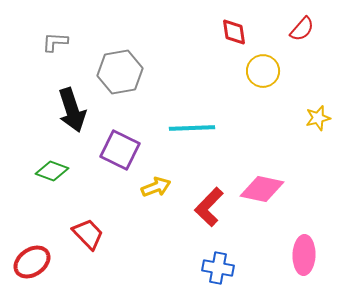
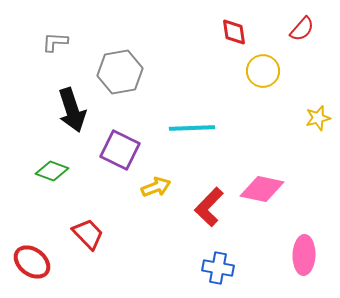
red ellipse: rotated 72 degrees clockwise
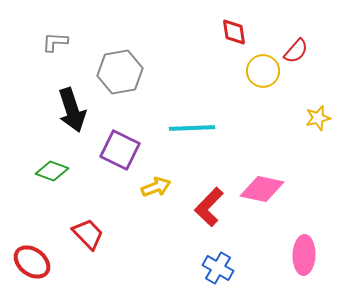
red semicircle: moved 6 px left, 22 px down
blue cross: rotated 20 degrees clockwise
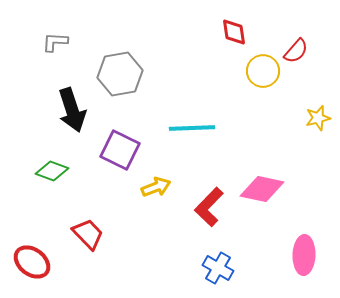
gray hexagon: moved 2 px down
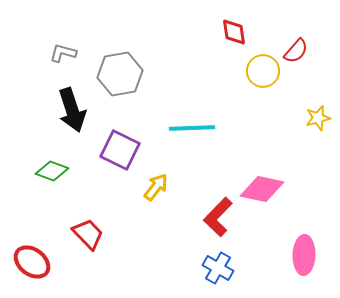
gray L-shape: moved 8 px right, 11 px down; rotated 12 degrees clockwise
yellow arrow: rotated 32 degrees counterclockwise
red L-shape: moved 9 px right, 10 px down
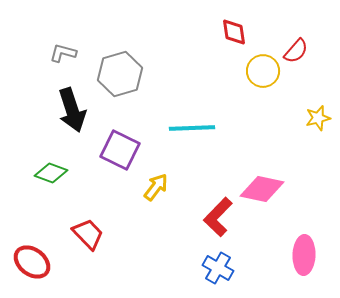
gray hexagon: rotated 6 degrees counterclockwise
green diamond: moved 1 px left, 2 px down
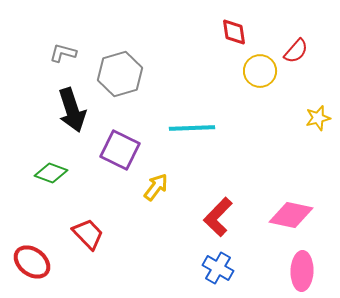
yellow circle: moved 3 px left
pink diamond: moved 29 px right, 26 px down
pink ellipse: moved 2 px left, 16 px down
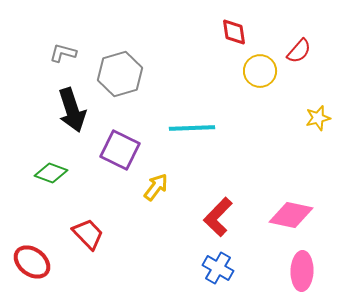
red semicircle: moved 3 px right
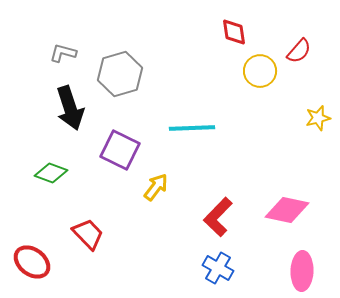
black arrow: moved 2 px left, 2 px up
pink diamond: moved 4 px left, 5 px up
